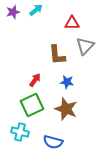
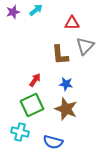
brown L-shape: moved 3 px right
blue star: moved 1 px left, 2 px down
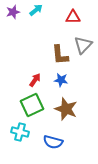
red triangle: moved 1 px right, 6 px up
gray triangle: moved 2 px left, 1 px up
blue star: moved 5 px left, 4 px up
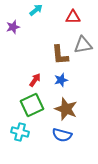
purple star: moved 15 px down
gray triangle: rotated 36 degrees clockwise
blue star: rotated 24 degrees counterclockwise
blue semicircle: moved 9 px right, 7 px up
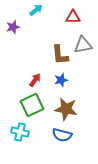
brown star: rotated 10 degrees counterclockwise
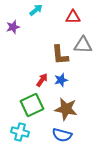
gray triangle: rotated 12 degrees clockwise
red arrow: moved 7 px right
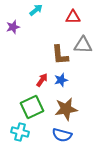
green square: moved 2 px down
brown star: rotated 20 degrees counterclockwise
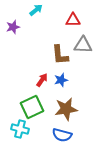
red triangle: moved 3 px down
cyan cross: moved 3 px up
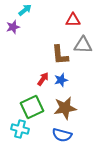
cyan arrow: moved 11 px left
red arrow: moved 1 px right, 1 px up
brown star: moved 1 px left, 1 px up
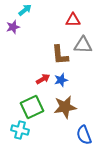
red arrow: rotated 24 degrees clockwise
brown star: moved 1 px up
cyan cross: moved 1 px down
blue semicircle: moved 22 px right; rotated 54 degrees clockwise
